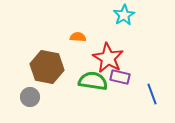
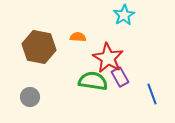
brown hexagon: moved 8 px left, 20 px up
purple rectangle: rotated 48 degrees clockwise
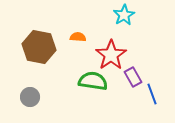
red star: moved 3 px right, 3 px up; rotated 8 degrees clockwise
purple rectangle: moved 13 px right
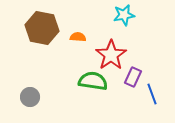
cyan star: rotated 20 degrees clockwise
brown hexagon: moved 3 px right, 19 px up
purple rectangle: rotated 54 degrees clockwise
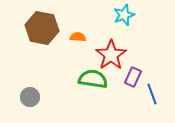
cyan star: rotated 10 degrees counterclockwise
green semicircle: moved 2 px up
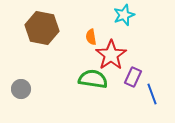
orange semicircle: moved 13 px right; rotated 105 degrees counterclockwise
gray circle: moved 9 px left, 8 px up
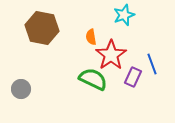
green semicircle: rotated 16 degrees clockwise
blue line: moved 30 px up
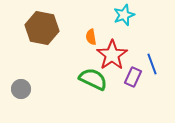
red star: moved 1 px right
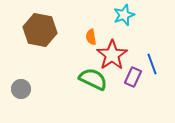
brown hexagon: moved 2 px left, 2 px down
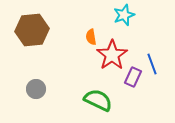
brown hexagon: moved 8 px left; rotated 16 degrees counterclockwise
green semicircle: moved 5 px right, 21 px down
gray circle: moved 15 px right
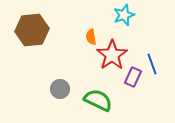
gray circle: moved 24 px right
